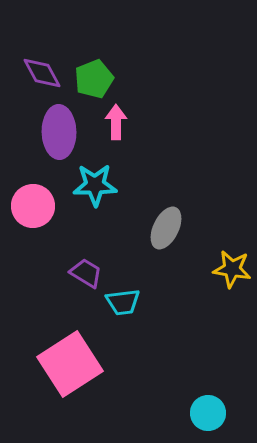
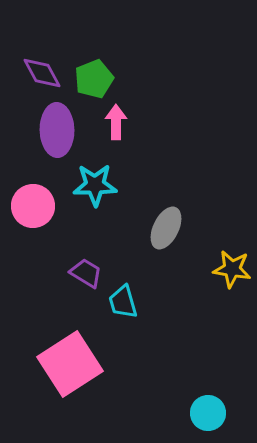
purple ellipse: moved 2 px left, 2 px up
cyan trapezoid: rotated 81 degrees clockwise
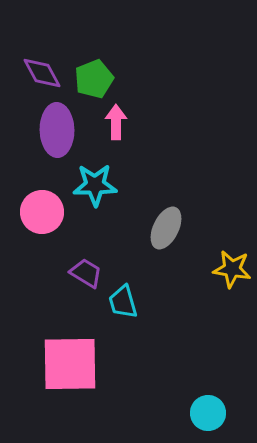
pink circle: moved 9 px right, 6 px down
pink square: rotated 32 degrees clockwise
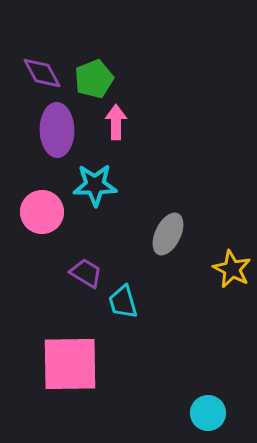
gray ellipse: moved 2 px right, 6 px down
yellow star: rotated 18 degrees clockwise
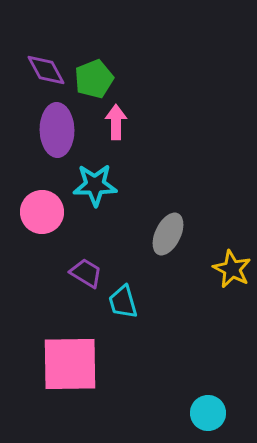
purple diamond: moved 4 px right, 3 px up
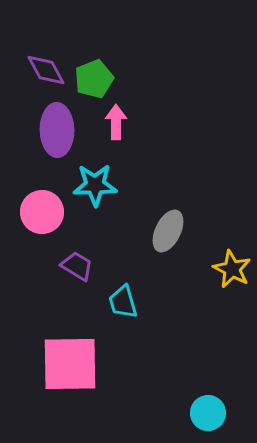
gray ellipse: moved 3 px up
purple trapezoid: moved 9 px left, 7 px up
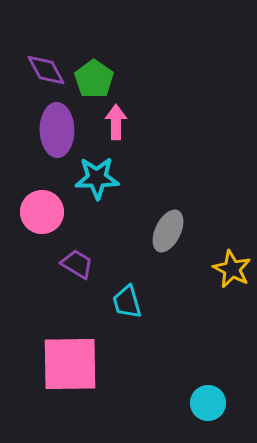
green pentagon: rotated 15 degrees counterclockwise
cyan star: moved 2 px right, 7 px up
purple trapezoid: moved 2 px up
cyan trapezoid: moved 4 px right
cyan circle: moved 10 px up
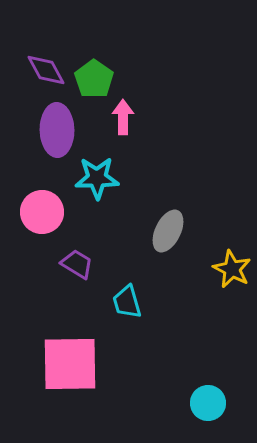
pink arrow: moved 7 px right, 5 px up
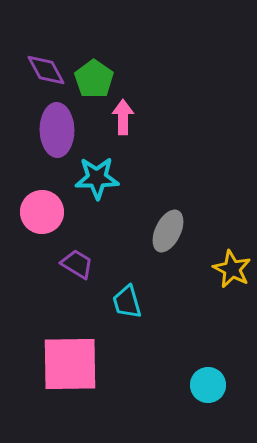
cyan circle: moved 18 px up
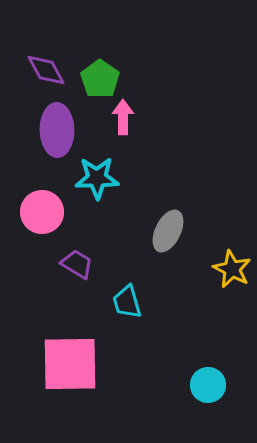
green pentagon: moved 6 px right
